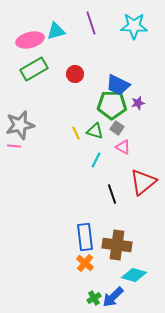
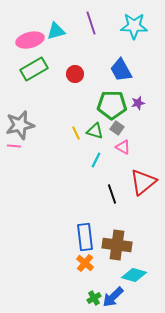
blue trapezoid: moved 3 px right, 15 px up; rotated 35 degrees clockwise
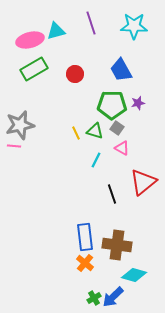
pink triangle: moved 1 px left, 1 px down
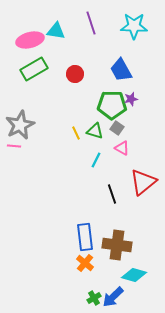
cyan triangle: rotated 24 degrees clockwise
purple star: moved 7 px left, 4 px up
gray star: rotated 12 degrees counterclockwise
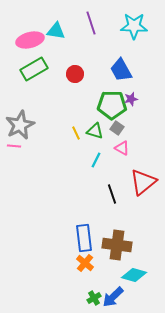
blue rectangle: moved 1 px left, 1 px down
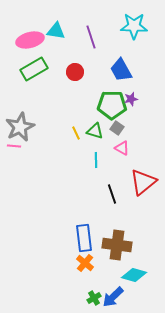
purple line: moved 14 px down
red circle: moved 2 px up
gray star: moved 2 px down
cyan line: rotated 28 degrees counterclockwise
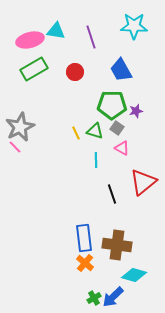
purple star: moved 5 px right, 12 px down
pink line: moved 1 px right, 1 px down; rotated 40 degrees clockwise
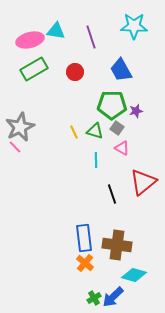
yellow line: moved 2 px left, 1 px up
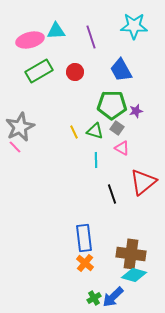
cyan triangle: rotated 12 degrees counterclockwise
green rectangle: moved 5 px right, 2 px down
brown cross: moved 14 px right, 9 px down
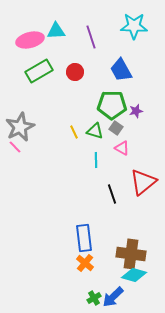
gray square: moved 1 px left
